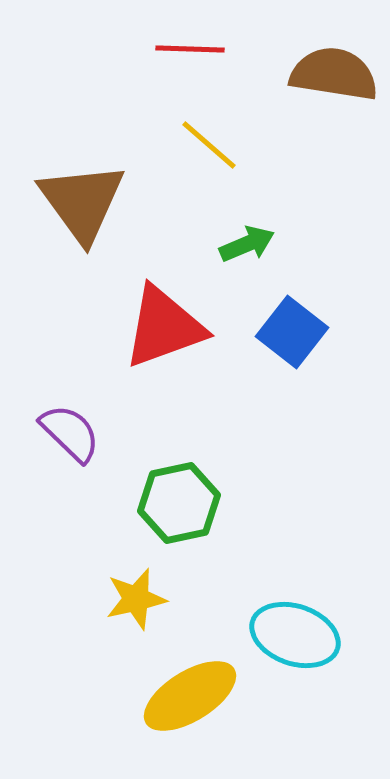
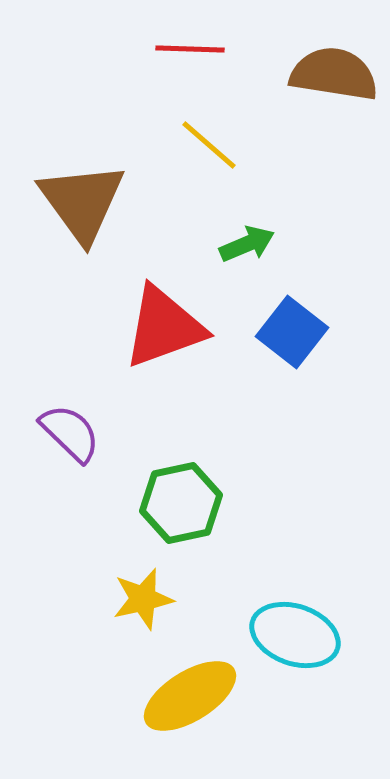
green hexagon: moved 2 px right
yellow star: moved 7 px right
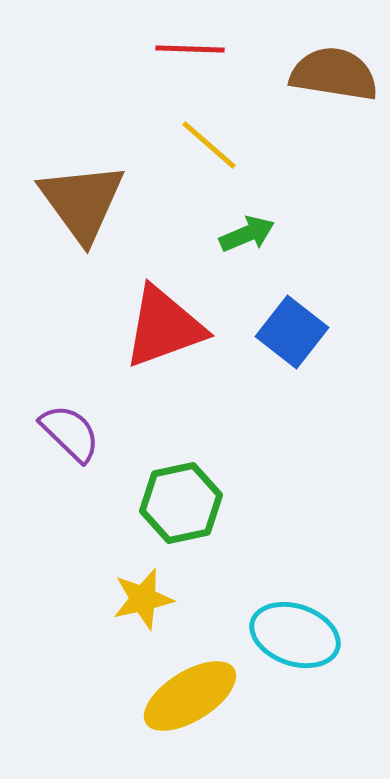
green arrow: moved 10 px up
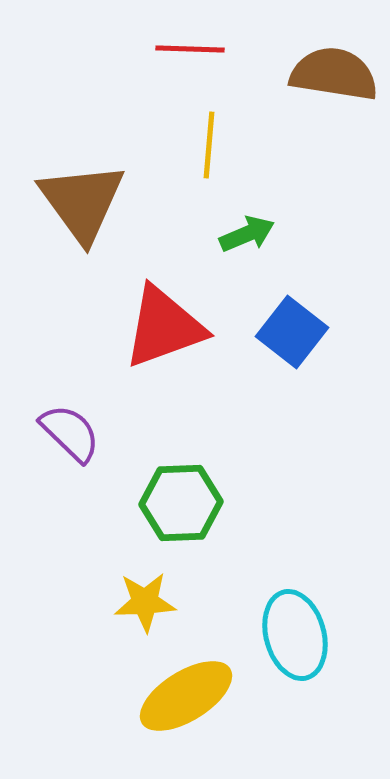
yellow line: rotated 54 degrees clockwise
green hexagon: rotated 10 degrees clockwise
yellow star: moved 2 px right, 3 px down; rotated 10 degrees clockwise
cyan ellipse: rotated 56 degrees clockwise
yellow ellipse: moved 4 px left
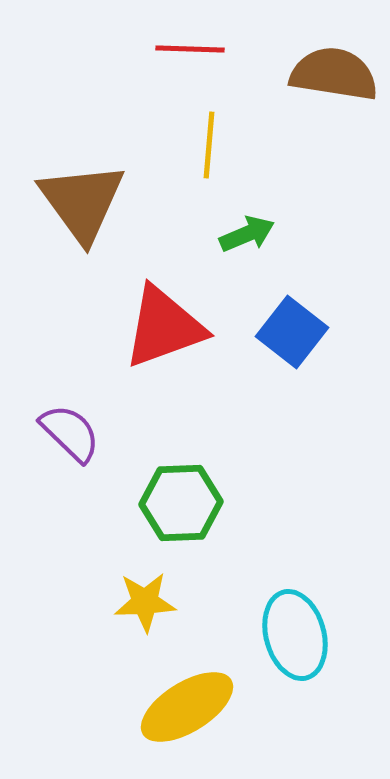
yellow ellipse: moved 1 px right, 11 px down
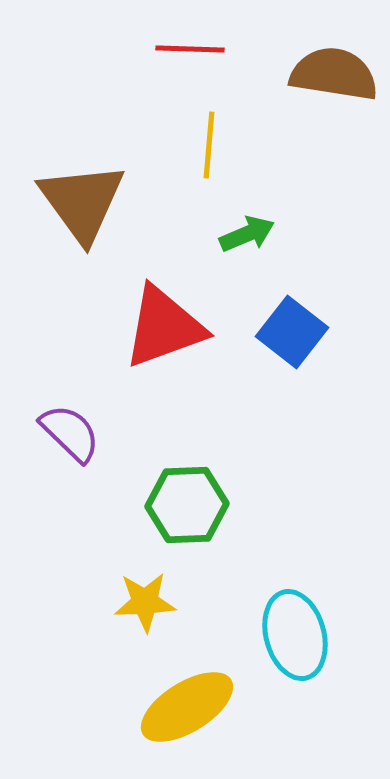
green hexagon: moved 6 px right, 2 px down
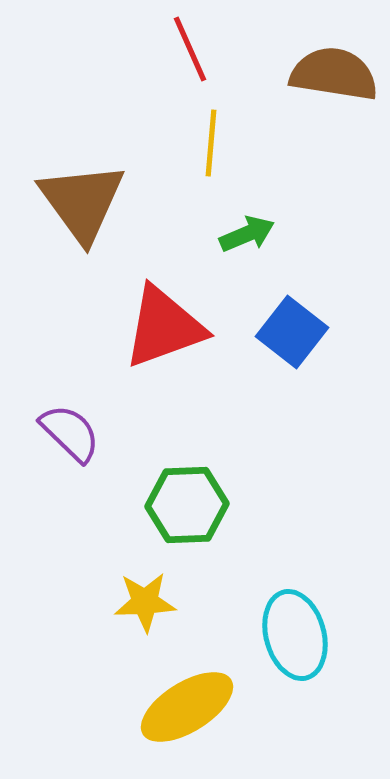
red line: rotated 64 degrees clockwise
yellow line: moved 2 px right, 2 px up
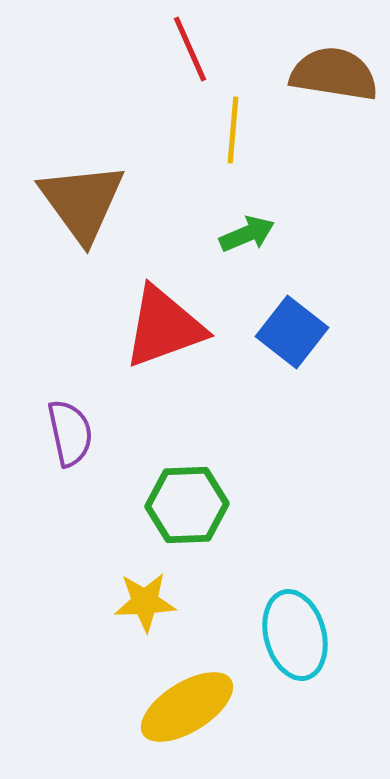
yellow line: moved 22 px right, 13 px up
purple semicircle: rotated 34 degrees clockwise
